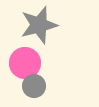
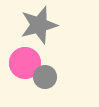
gray circle: moved 11 px right, 9 px up
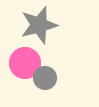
gray circle: moved 1 px down
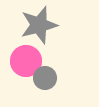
pink circle: moved 1 px right, 2 px up
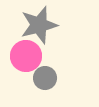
pink circle: moved 5 px up
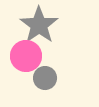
gray star: rotated 21 degrees counterclockwise
